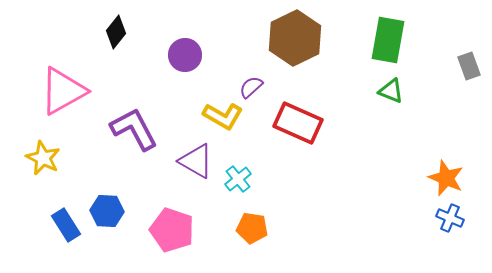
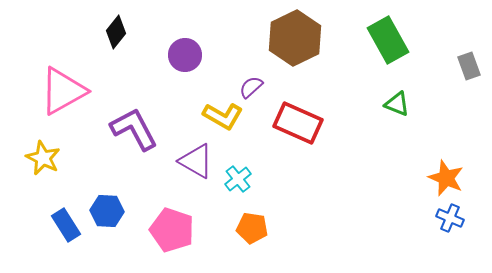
green rectangle: rotated 39 degrees counterclockwise
green triangle: moved 6 px right, 13 px down
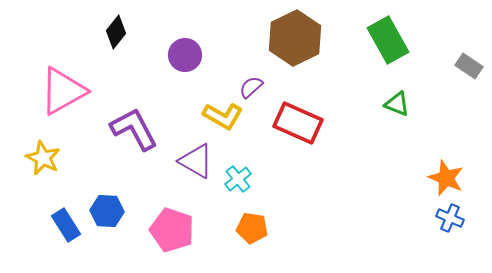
gray rectangle: rotated 36 degrees counterclockwise
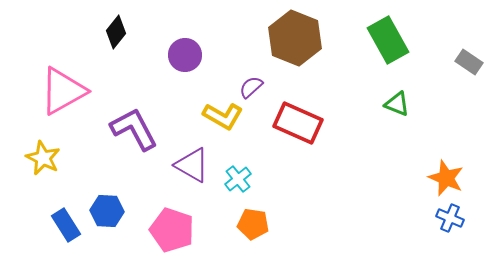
brown hexagon: rotated 12 degrees counterclockwise
gray rectangle: moved 4 px up
purple triangle: moved 4 px left, 4 px down
orange pentagon: moved 1 px right, 4 px up
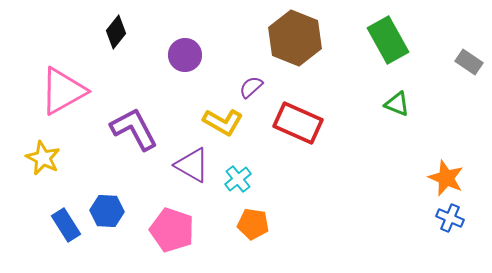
yellow L-shape: moved 6 px down
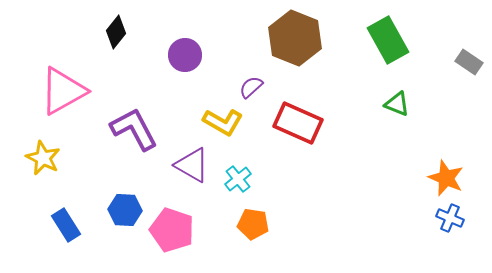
blue hexagon: moved 18 px right, 1 px up
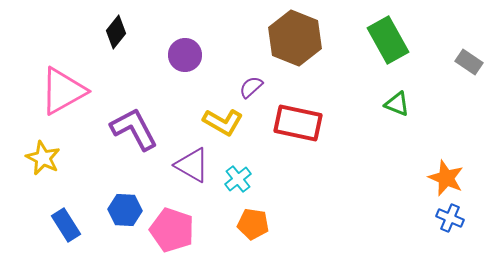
red rectangle: rotated 12 degrees counterclockwise
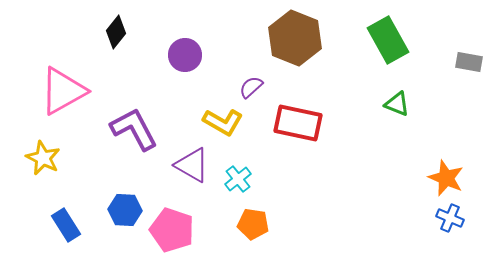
gray rectangle: rotated 24 degrees counterclockwise
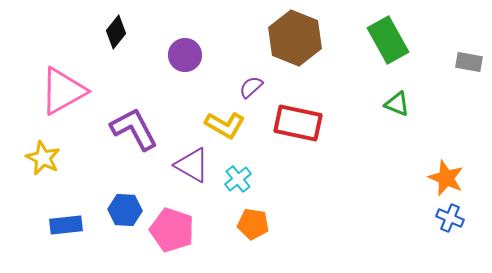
yellow L-shape: moved 2 px right, 3 px down
blue rectangle: rotated 64 degrees counterclockwise
